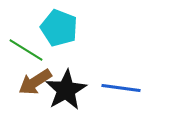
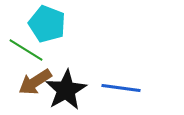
cyan pentagon: moved 12 px left, 4 px up
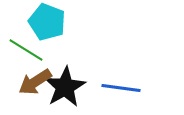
cyan pentagon: moved 2 px up
black star: moved 1 px left, 3 px up
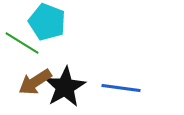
green line: moved 4 px left, 7 px up
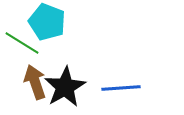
brown arrow: rotated 104 degrees clockwise
blue line: rotated 12 degrees counterclockwise
